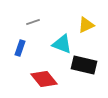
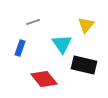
yellow triangle: rotated 24 degrees counterclockwise
cyan triangle: rotated 35 degrees clockwise
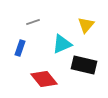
cyan triangle: rotated 40 degrees clockwise
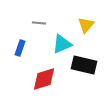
gray line: moved 6 px right, 1 px down; rotated 24 degrees clockwise
red diamond: rotated 68 degrees counterclockwise
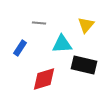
cyan triangle: rotated 20 degrees clockwise
blue rectangle: rotated 14 degrees clockwise
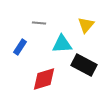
blue rectangle: moved 1 px up
black rectangle: rotated 15 degrees clockwise
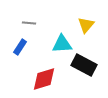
gray line: moved 10 px left
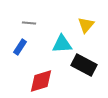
red diamond: moved 3 px left, 2 px down
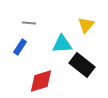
black rectangle: moved 2 px left; rotated 10 degrees clockwise
